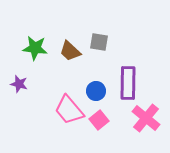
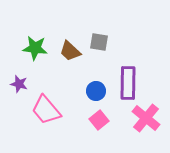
pink trapezoid: moved 23 px left
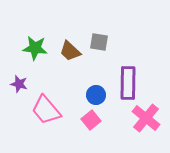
blue circle: moved 4 px down
pink square: moved 8 px left
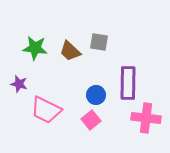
pink trapezoid: rotated 24 degrees counterclockwise
pink cross: rotated 32 degrees counterclockwise
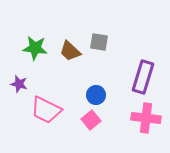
purple rectangle: moved 15 px right, 6 px up; rotated 16 degrees clockwise
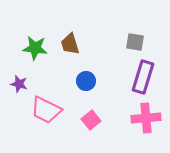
gray square: moved 36 px right
brown trapezoid: moved 7 px up; rotated 30 degrees clockwise
blue circle: moved 10 px left, 14 px up
pink cross: rotated 12 degrees counterclockwise
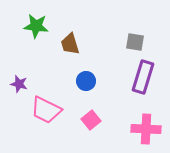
green star: moved 1 px right, 22 px up
pink cross: moved 11 px down; rotated 8 degrees clockwise
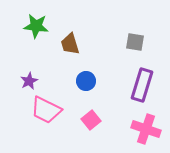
purple rectangle: moved 1 px left, 8 px down
purple star: moved 10 px right, 3 px up; rotated 30 degrees clockwise
pink cross: rotated 16 degrees clockwise
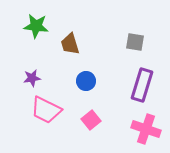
purple star: moved 3 px right, 3 px up; rotated 18 degrees clockwise
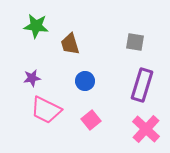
blue circle: moved 1 px left
pink cross: rotated 24 degrees clockwise
